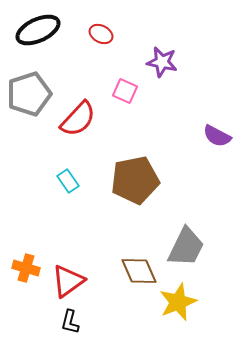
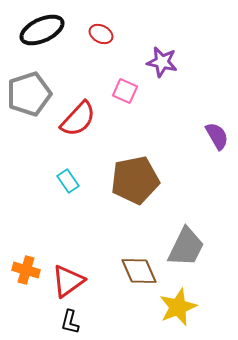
black ellipse: moved 4 px right
purple semicircle: rotated 148 degrees counterclockwise
orange cross: moved 2 px down
yellow star: moved 5 px down
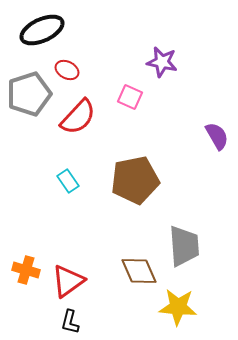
red ellipse: moved 34 px left, 36 px down
pink square: moved 5 px right, 6 px down
red semicircle: moved 2 px up
gray trapezoid: moved 2 px left, 1 px up; rotated 30 degrees counterclockwise
yellow star: rotated 27 degrees clockwise
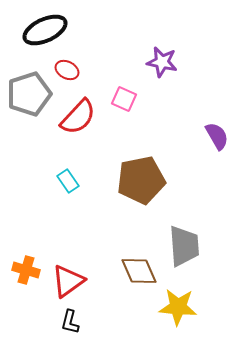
black ellipse: moved 3 px right
pink square: moved 6 px left, 2 px down
brown pentagon: moved 6 px right
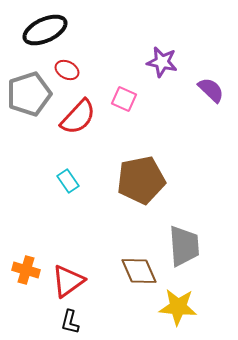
purple semicircle: moved 6 px left, 46 px up; rotated 16 degrees counterclockwise
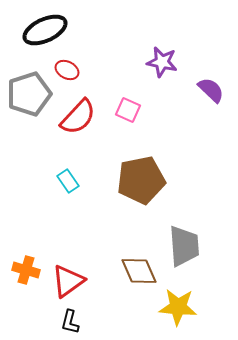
pink square: moved 4 px right, 11 px down
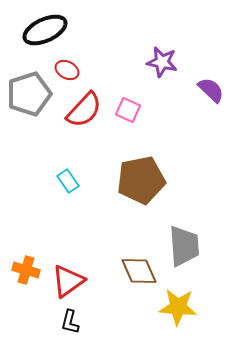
red semicircle: moved 6 px right, 7 px up
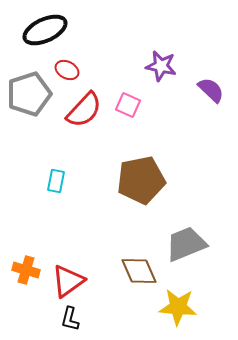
purple star: moved 1 px left, 4 px down
pink square: moved 5 px up
cyan rectangle: moved 12 px left; rotated 45 degrees clockwise
gray trapezoid: moved 2 px right, 2 px up; rotated 108 degrees counterclockwise
black L-shape: moved 3 px up
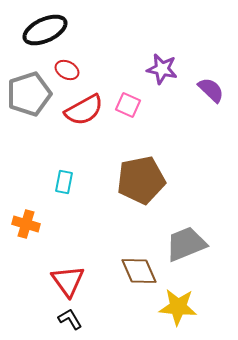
purple star: moved 1 px right, 3 px down
red semicircle: rotated 18 degrees clockwise
cyan rectangle: moved 8 px right, 1 px down
orange cross: moved 46 px up
red triangle: rotated 30 degrees counterclockwise
black L-shape: rotated 135 degrees clockwise
